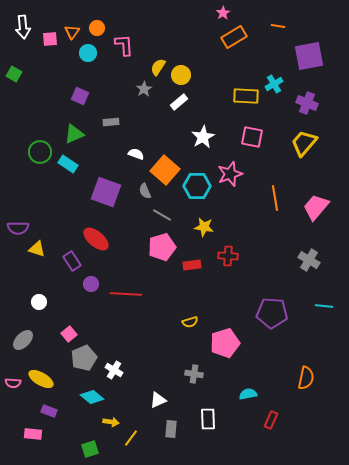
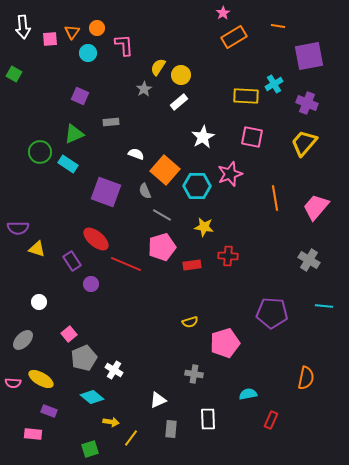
red line at (126, 294): moved 30 px up; rotated 20 degrees clockwise
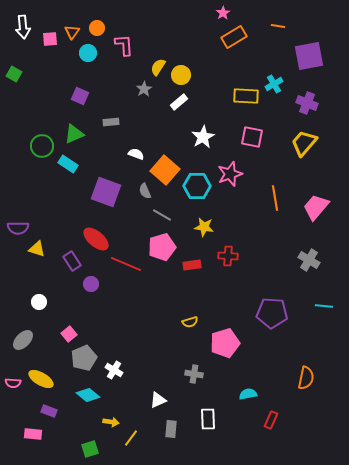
green circle at (40, 152): moved 2 px right, 6 px up
cyan diamond at (92, 397): moved 4 px left, 2 px up
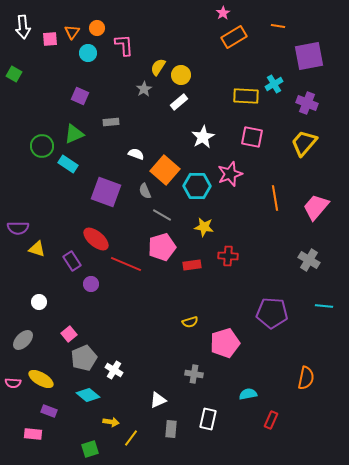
white rectangle at (208, 419): rotated 15 degrees clockwise
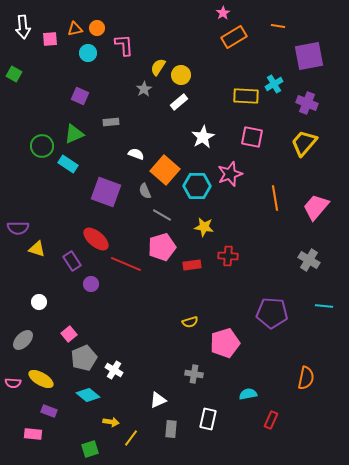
orange triangle at (72, 32): moved 3 px right, 3 px up; rotated 42 degrees clockwise
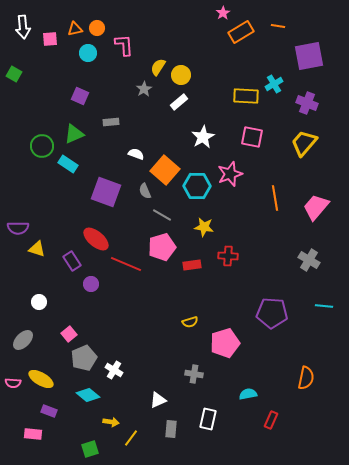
orange rectangle at (234, 37): moved 7 px right, 5 px up
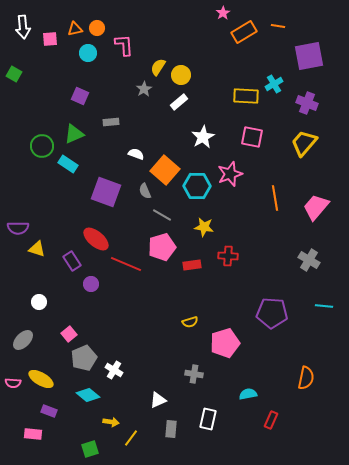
orange rectangle at (241, 32): moved 3 px right
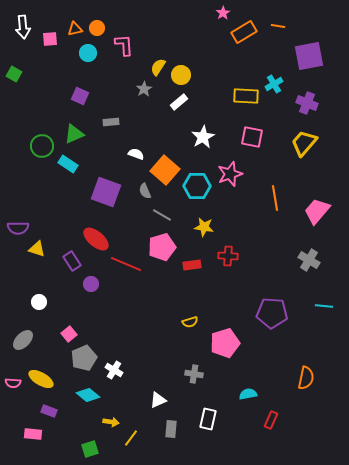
pink trapezoid at (316, 207): moved 1 px right, 4 px down
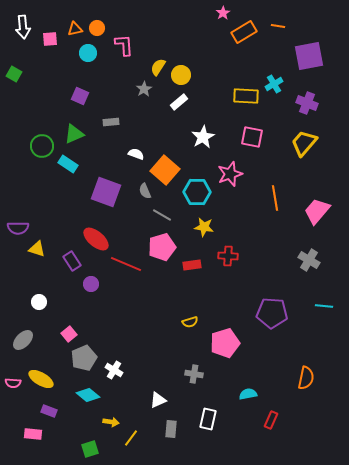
cyan hexagon at (197, 186): moved 6 px down
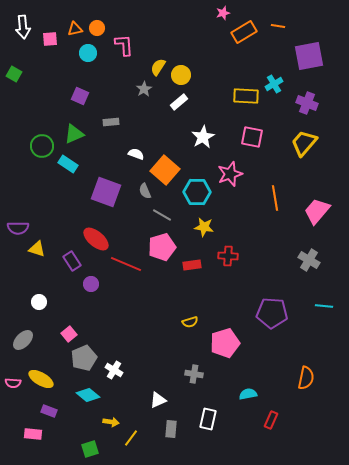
pink star at (223, 13): rotated 16 degrees clockwise
